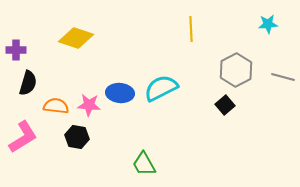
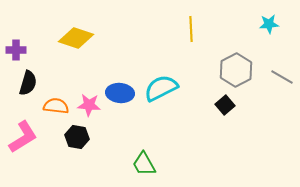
cyan star: moved 1 px right
gray line: moved 1 px left; rotated 15 degrees clockwise
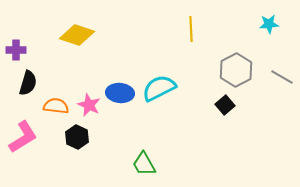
yellow diamond: moved 1 px right, 3 px up
cyan semicircle: moved 2 px left
pink star: rotated 20 degrees clockwise
black hexagon: rotated 15 degrees clockwise
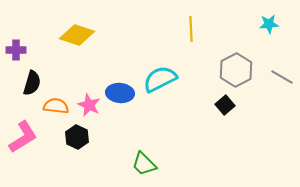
black semicircle: moved 4 px right
cyan semicircle: moved 1 px right, 9 px up
green trapezoid: rotated 16 degrees counterclockwise
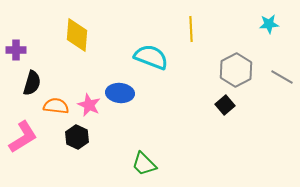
yellow diamond: rotated 76 degrees clockwise
cyan semicircle: moved 9 px left, 22 px up; rotated 48 degrees clockwise
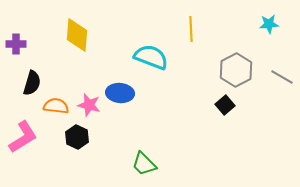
purple cross: moved 6 px up
pink star: rotated 10 degrees counterclockwise
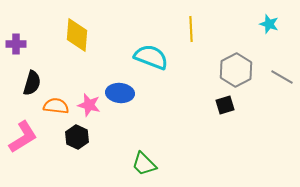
cyan star: rotated 24 degrees clockwise
black square: rotated 24 degrees clockwise
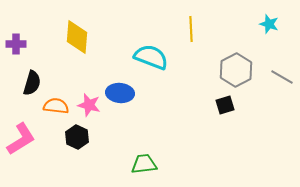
yellow diamond: moved 2 px down
pink L-shape: moved 2 px left, 2 px down
green trapezoid: rotated 128 degrees clockwise
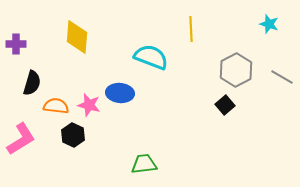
black square: rotated 24 degrees counterclockwise
black hexagon: moved 4 px left, 2 px up
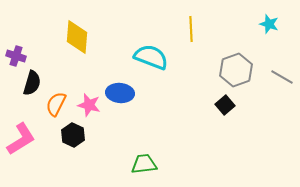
purple cross: moved 12 px down; rotated 18 degrees clockwise
gray hexagon: rotated 8 degrees clockwise
orange semicircle: moved 2 px up; rotated 70 degrees counterclockwise
